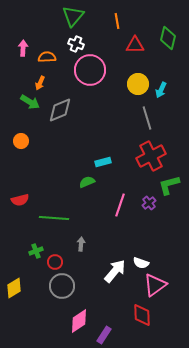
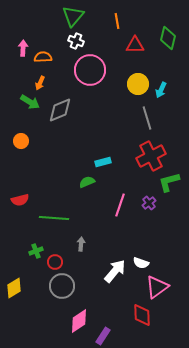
white cross: moved 3 px up
orange semicircle: moved 4 px left
green L-shape: moved 3 px up
pink triangle: moved 2 px right, 2 px down
purple rectangle: moved 1 px left, 1 px down
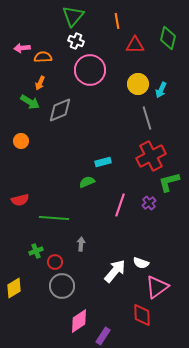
pink arrow: moved 1 px left; rotated 98 degrees counterclockwise
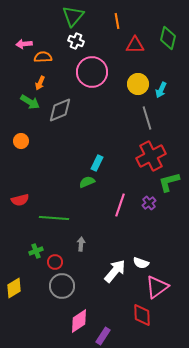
pink arrow: moved 2 px right, 4 px up
pink circle: moved 2 px right, 2 px down
cyan rectangle: moved 6 px left, 1 px down; rotated 49 degrees counterclockwise
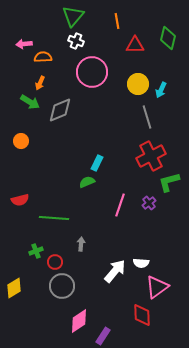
gray line: moved 1 px up
white semicircle: rotated 14 degrees counterclockwise
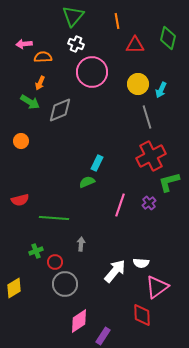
white cross: moved 3 px down
gray circle: moved 3 px right, 2 px up
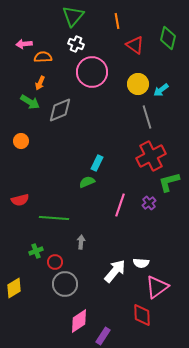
red triangle: rotated 36 degrees clockwise
cyan arrow: rotated 28 degrees clockwise
gray arrow: moved 2 px up
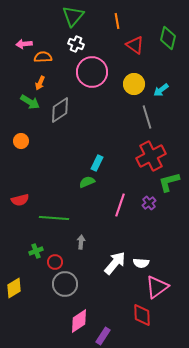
yellow circle: moved 4 px left
gray diamond: rotated 12 degrees counterclockwise
white arrow: moved 8 px up
